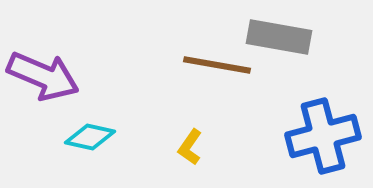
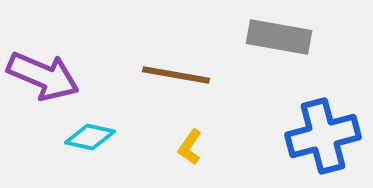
brown line: moved 41 px left, 10 px down
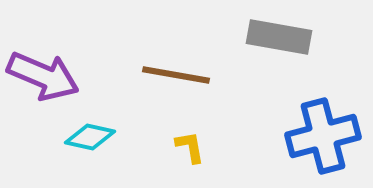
yellow L-shape: rotated 135 degrees clockwise
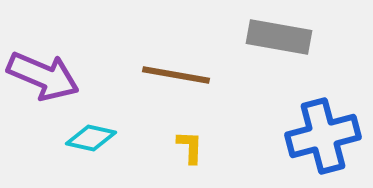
cyan diamond: moved 1 px right, 1 px down
yellow L-shape: rotated 12 degrees clockwise
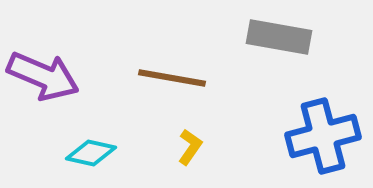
brown line: moved 4 px left, 3 px down
cyan diamond: moved 15 px down
yellow L-shape: rotated 33 degrees clockwise
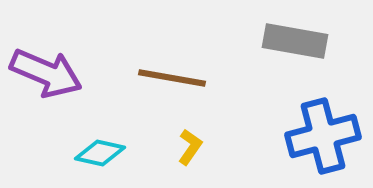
gray rectangle: moved 16 px right, 4 px down
purple arrow: moved 3 px right, 3 px up
cyan diamond: moved 9 px right
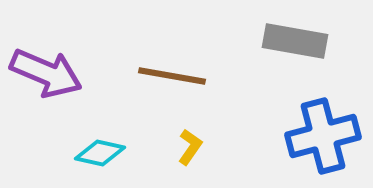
brown line: moved 2 px up
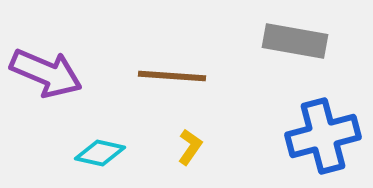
brown line: rotated 6 degrees counterclockwise
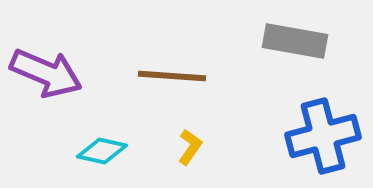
cyan diamond: moved 2 px right, 2 px up
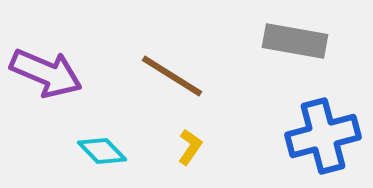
brown line: rotated 28 degrees clockwise
cyan diamond: rotated 33 degrees clockwise
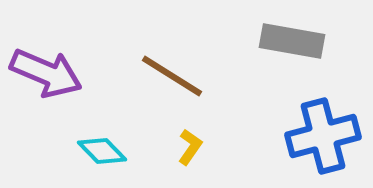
gray rectangle: moved 3 px left
